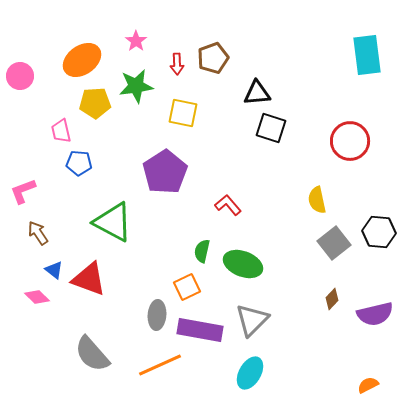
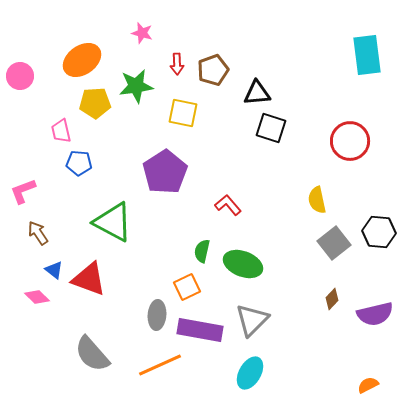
pink star: moved 6 px right, 8 px up; rotated 20 degrees counterclockwise
brown pentagon: moved 12 px down
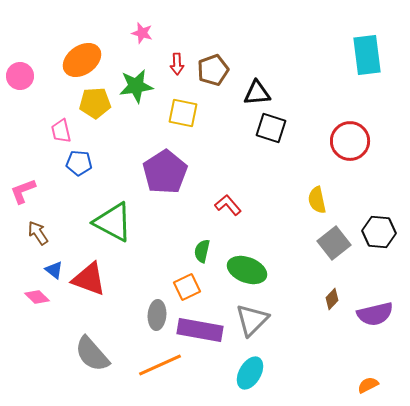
green ellipse: moved 4 px right, 6 px down
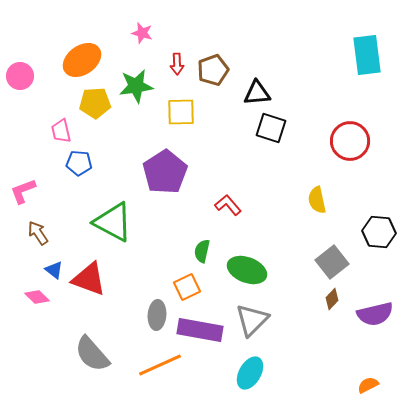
yellow square: moved 2 px left, 1 px up; rotated 12 degrees counterclockwise
gray square: moved 2 px left, 19 px down
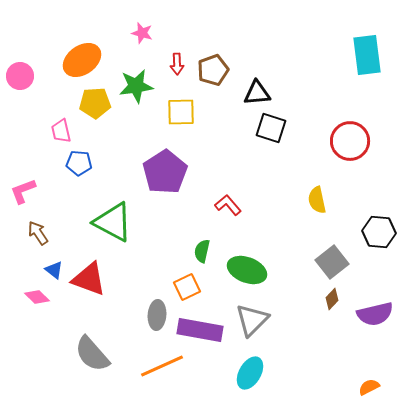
orange line: moved 2 px right, 1 px down
orange semicircle: moved 1 px right, 2 px down
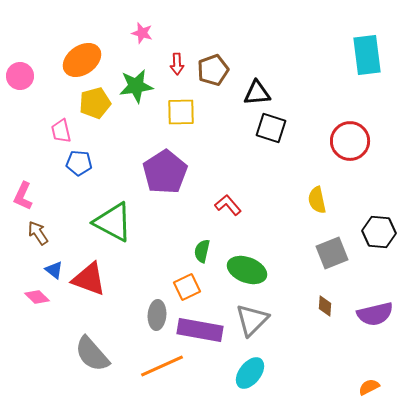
yellow pentagon: rotated 12 degrees counterclockwise
pink L-shape: moved 5 px down; rotated 44 degrees counterclockwise
gray square: moved 9 px up; rotated 16 degrees clockwise
brown diamond: moved 7 px left, 7 px down; rotated 40 degrees counterclockwise
cyan ellipse: rotated 8 degrees clockwise
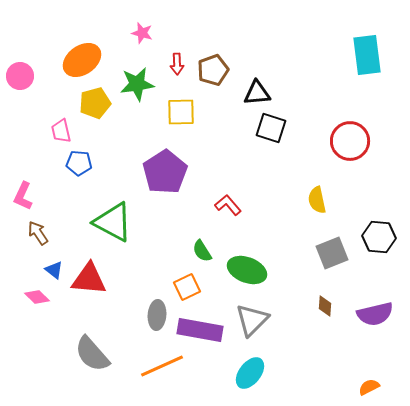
green star: moved 1 px right, 2 px up
black hexagon: moved 5 px down
green semicircle: rotated 45 degrees counterclockwise
red triangle: rotated 15 degrees counterclockwise
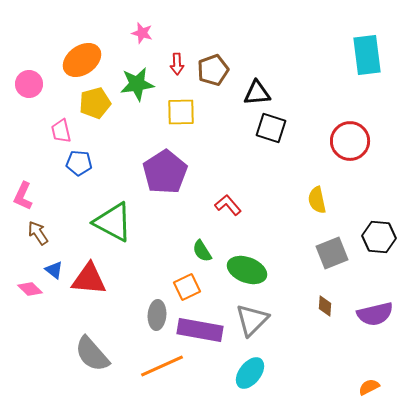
pink circle: moved 9 px right, 8 px down
pink diamond: moved 7 px left, 8 px up
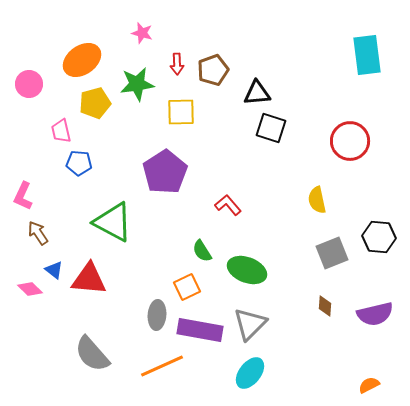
gray triangle: moved 2 px left, 4 px down
orange semicircle: moved 2 px up
